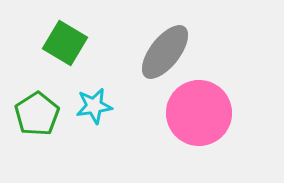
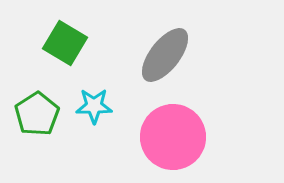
gray ellipse: moved 3 px down
cyan star: rotated 9 degrees clockwise
pink circle: moved 26 px left, 24 px down
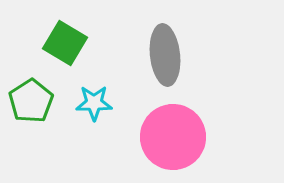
gray ellipse: rotated 44 degrees counterclockwise
cyan star: moved 3 px up
green pentagon: moved 6 px left, 13 px up
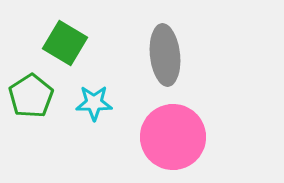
green pentagon: moved 5 px up
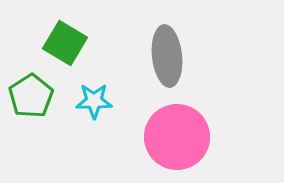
gray ellipse: moved 2 px right, 1 px down
cyan star: moved 2 px up
pink circle: moved 4 px right
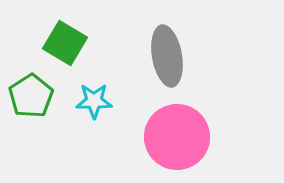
gray ellipse: rotated 4 degrees counterclockwise
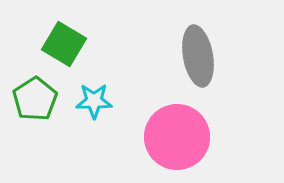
green square: moved 1 px left, 1 px down
gray ellipse: moved 31 px right
green pentagon: moved 4 px right, 3 px down
